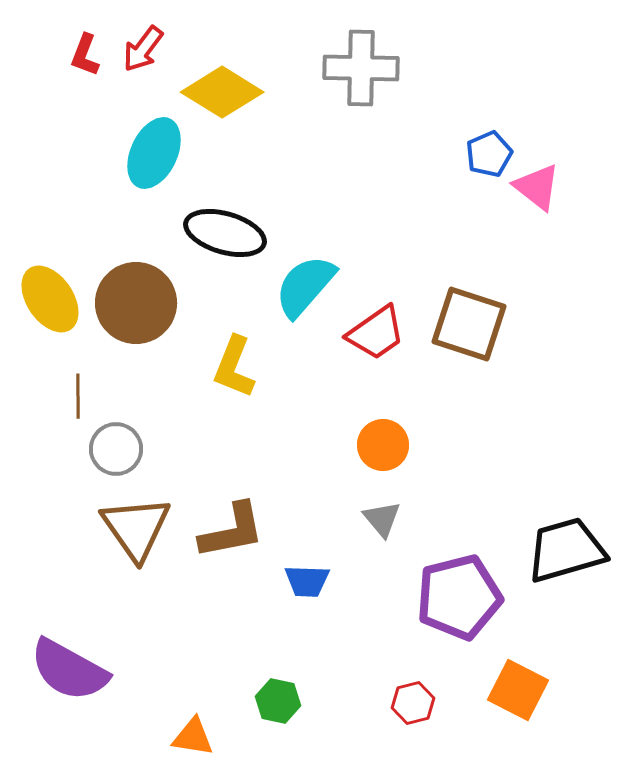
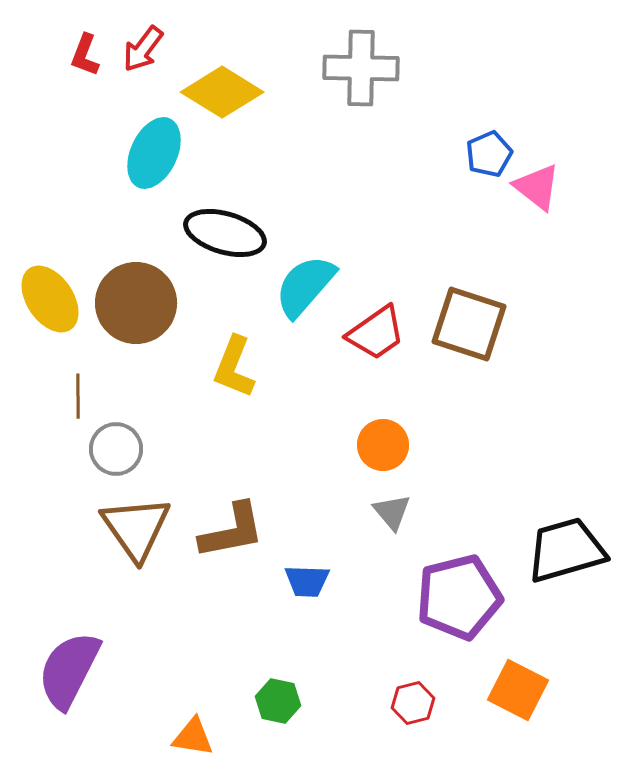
gray triangle: moved 10 px right, 7 px up
purple semicircle: rotated 88 degrees clockwise
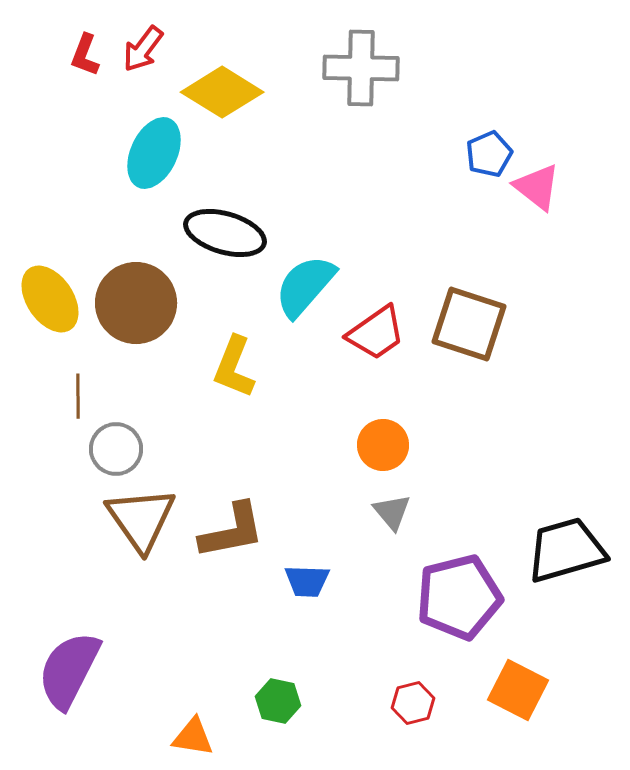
brown triangle: moved 5 px right, 9 px up
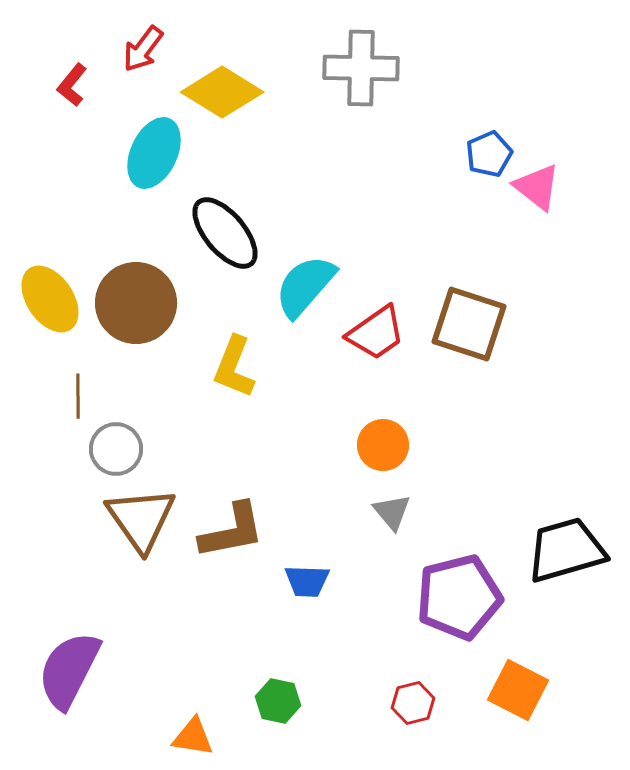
red L-shape: moved 13 px left, 30 px down; rotated 18 degrees clockwise
black ellipse: rotated 34 degrees clockwise
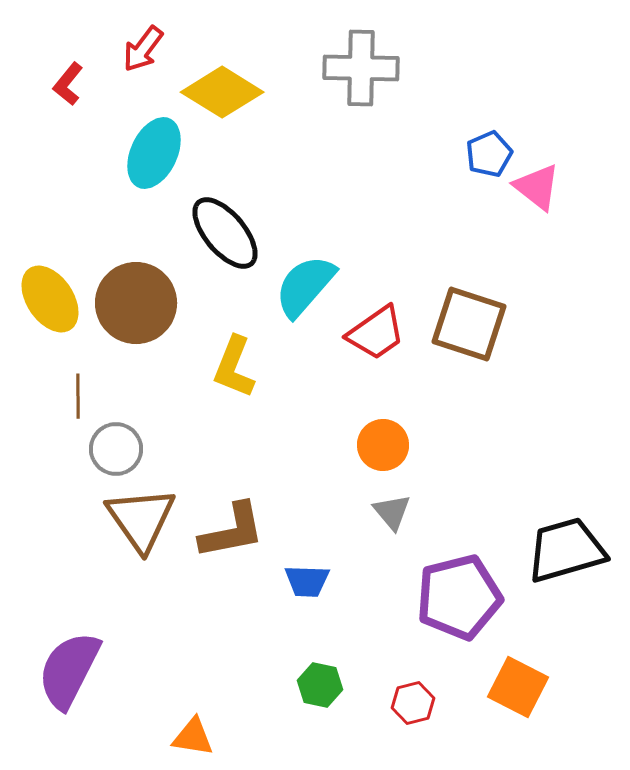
red L-shape: moved 4 px left, 1 px up
orange square: moved 3 px up
green hexagon: moved 42 px right, 16 px up
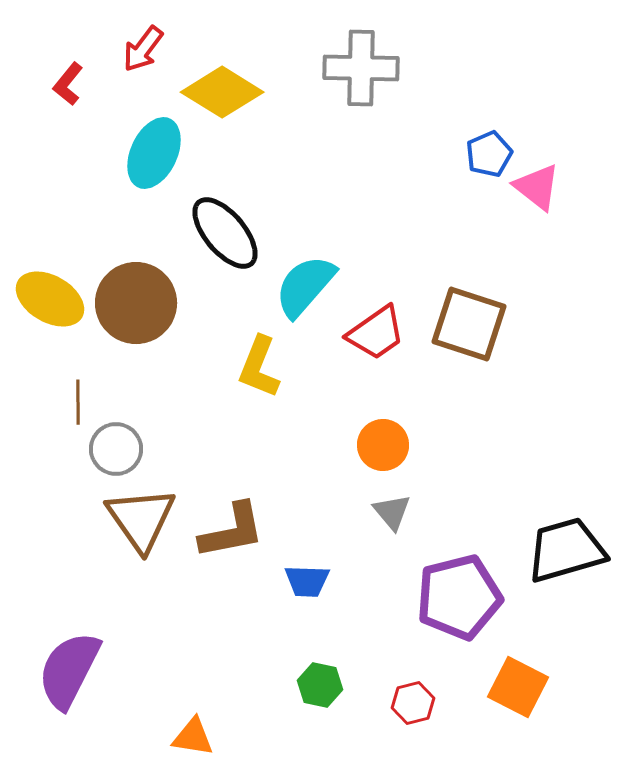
yellow ellipse: rotated 26 degrees counterclockwise
yellow L-shape: moved 25 px right
brown line: moved 6 px down
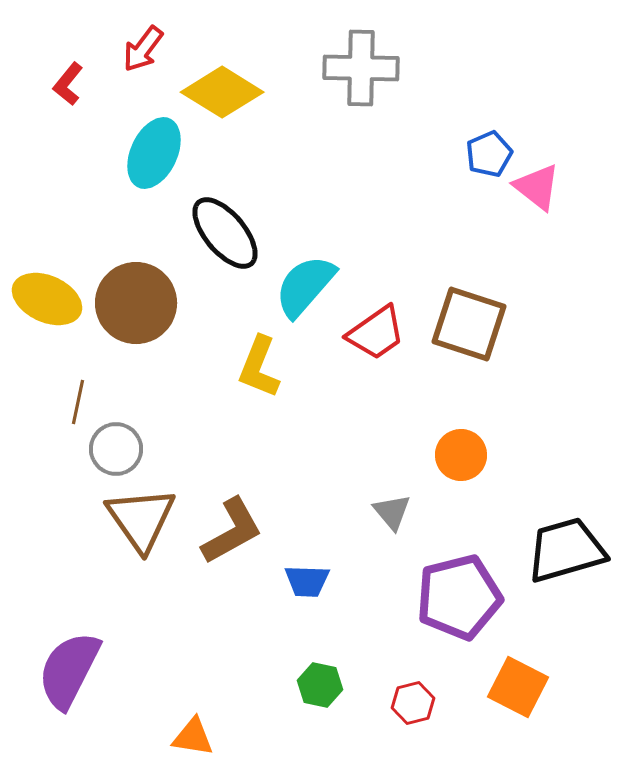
yellow ellipse: moved 3 px left; rotated 6 degrees counterclockwise
brown line: rotated 12 degrees clockwise
orange circle: moved 78 px right, 10 px down
brown L-shape: rotated 18 degrees counterclockwise
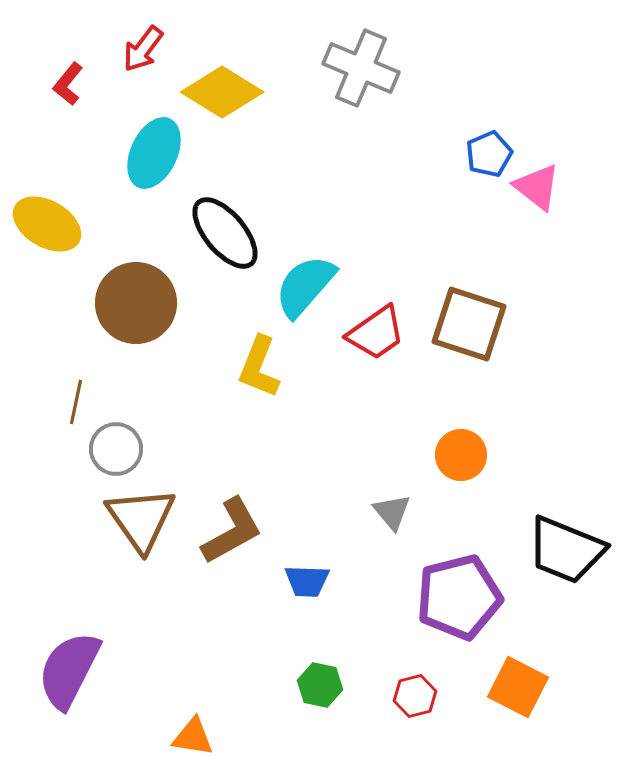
gray cross: rotated 22 degrees clockwise
yellow ellipse: moved 75 px up; rotated 6 degrees clockwise
brown line: moved 2 px left
black trapezoid: rotated 142 degrees counterclockwise
red hexagon: moved 2 px right, 7 px up
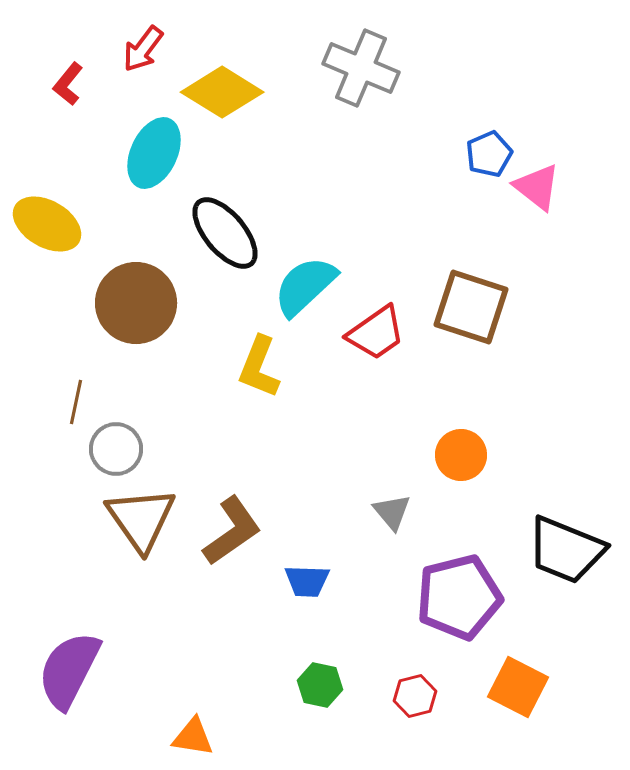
cyan semicircle: rotated 6 degrees clockwise
brown square: moved 2 px right, 17 px up
brown L-shape: rotated 6 degrees counterclockwise
